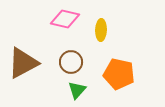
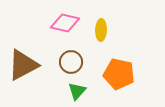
pink diamond: moved 4 px down
brown triangle: moved 2 px down
green triangle: moved 1 px down
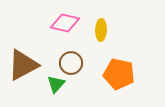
brown circle: moved 1 px down
green triangle: moved 21 px left, 7 px up
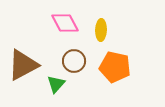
pink diamond: rotated 48 degrees clockwise
brown circle: moved 3 px right, 2 px up
orange pentagon: moved 4 px left, 7 px up
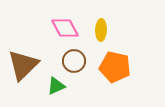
pink diamond: moved 5 px down
brown triangle: rotated 16 degrees counterclockwise
green triangle: moved 2 px down; rotated 24 degrees clockwise
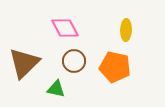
yellow ellipse: moved 25 px right
brown triangle: moved 1 px right, 2 px up
green triangle: moved 3 px down; rotated 36 degrees clockwise
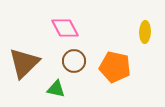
yellow ellipse: moved 19 px right, 2 px down
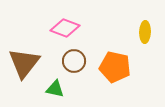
pink diamond: rotated 40 degrees counterclockwise
brown triangle: rotated 8 degrees counterclockwise
green triangle: moved 1 px left
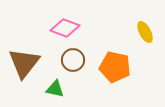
yellow ellipse: rotated 30 degrees counterclockwise
brown circle: moved 1 px left, 1 px up
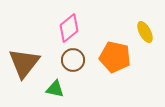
pink diamond: moved 4 px right; rotated 60 degrees counterclockwise
orange pentagon: moved 10 px up
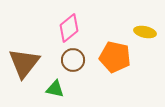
yellow ellipse: rotated 50 degrees counterclockwise
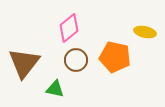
brown circle: moved 3 px right
